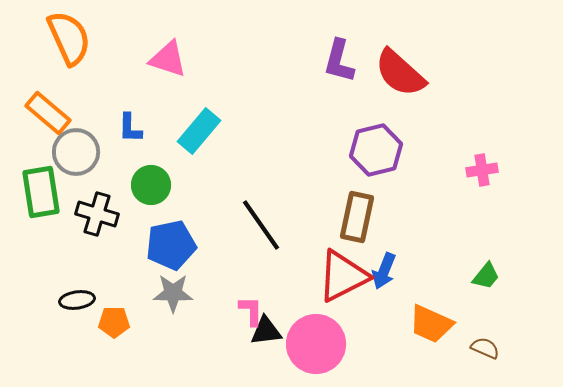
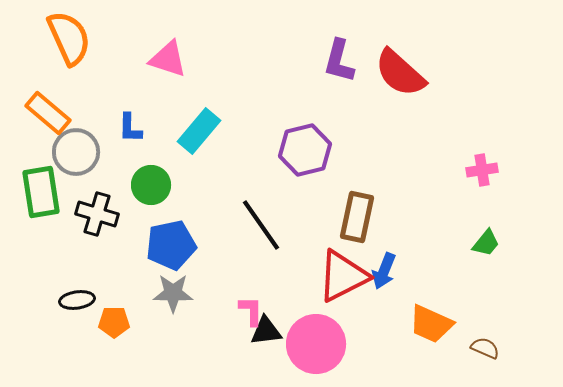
purple hexagon: moved 71 px left
green trapezoid: moved 33 px up
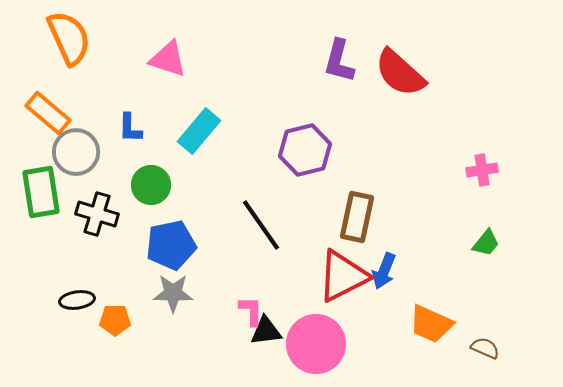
orange pentagon: moved 1 px right, 2 px up
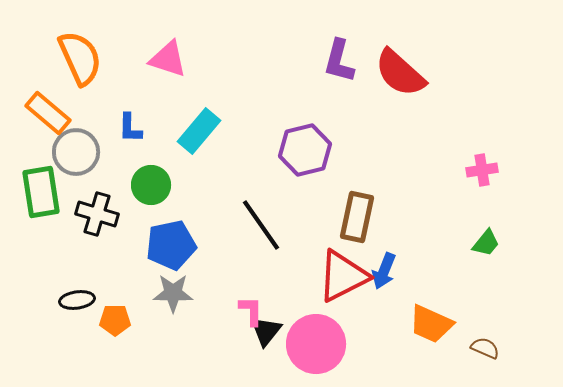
orange semicircle: moved 11 px right, 20 px down
black triangle: rotated 44 degrees counterclockwise
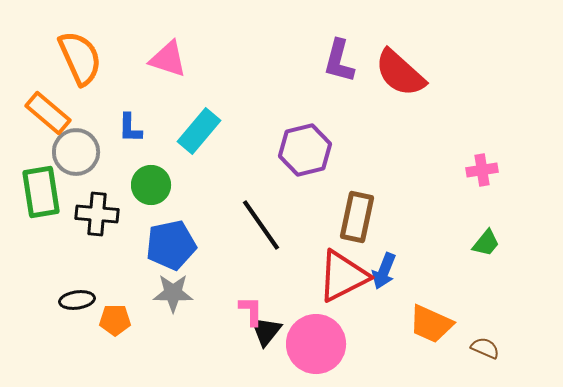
black cross: rotated 12 degrees counterclockwise
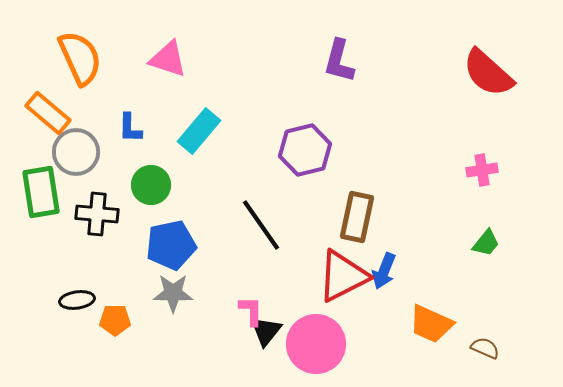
red semicircle: moved 88 px right
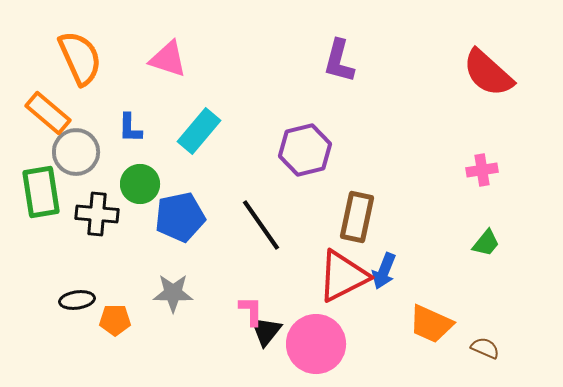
green circle: moved 11 px left, 1 px up
blue pentagon: moved 9 px right, 28 px up
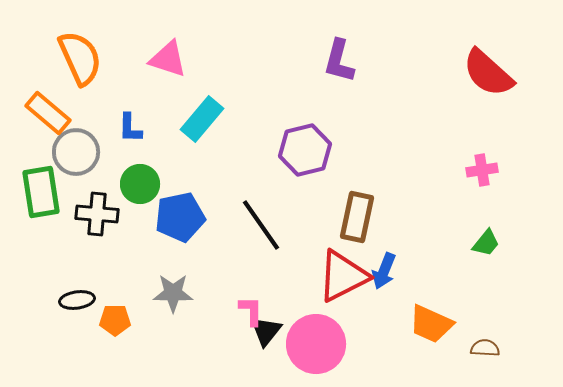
cyan rectangle: moved 3 px right, 12 px up
brown semicircle: rotated 20 degrees counterclockwise
